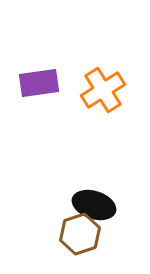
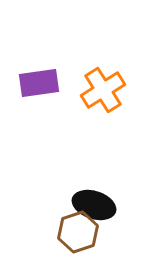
brown hexagon: moved 2 px left, 2 px up
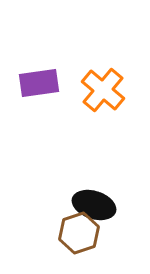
orange cross: rotated 18 degrees counterclockwise
brown hexagon: moved 1 px right, 1 px down
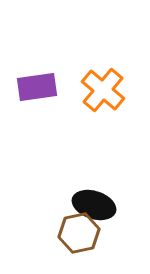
purple rectangle: moved 2 px left, 4 px down
brown hexagon: rotated 6 degrees clockwise
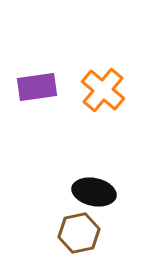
black ellipse: moved 13 px up; rotated 6 degrees counterclockwise
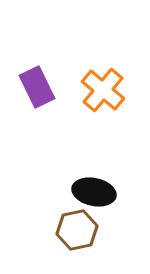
purple rectangle: rotated 72 degrees clockwise
brown hexagon: moved 2 px left, 3 px up
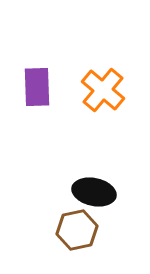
purple rectangle: rotated 24 degrees clockwise
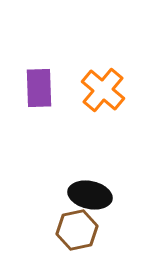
purple rectangle: moved 2 px right, 1 px down
black ellipse: moved 4 px left, 3 px down
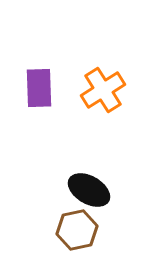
orange cross: rotated 18 degrees clockwise
black ellipse: moved 1 px left, 5 px up; rotated 18 degrees clockwise
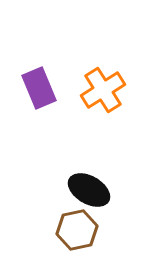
purple rectangle: rotated 21 degrees counterclockwise
